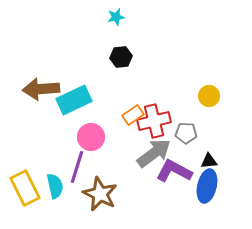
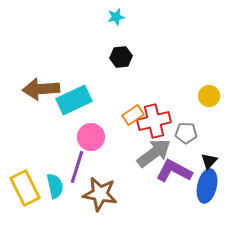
black triangle: rotated 42 degrees counterclockwise
brown star: rotated 16 degrees counterclockwise
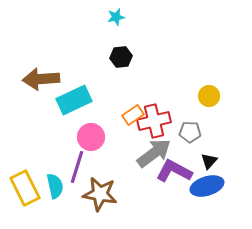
brown arrow: moved 10 px up
gray pentagon: moved 4 px right, 1 px up
blue ellipse: rotated 60 degrees clockwise
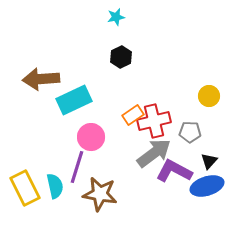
black hexagon: rotated 20 degrees counterclockwise
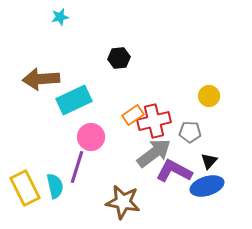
cyan star: moved 56 px left
black hexagon: moved 2 px left, 1 px down; rotated 20 degrees clockwise
brown star: moved 23 px right, 8 px down
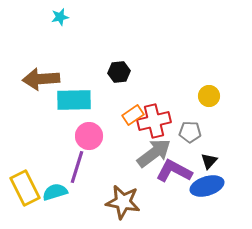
black hexagon: moved 14 px down
cyan rectangle: rotated 24 degrees clockwise
pink circle: moved 2 px left, 1 px up
cyan semicircle: moved 6 px down; rotated 95 degrees counterclockwise
